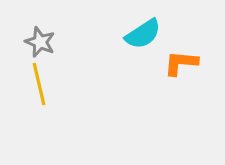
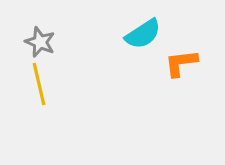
orange L-shape: rotated 12 degrees counterclockwise
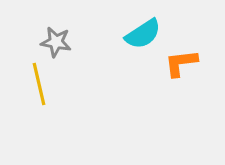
gray star: moved 16 px right; rotated 12 degrees counterclockwise
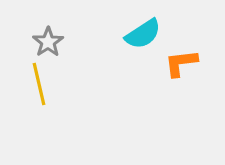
gray star: moved 8 px left; rotated 28 degrees clockwise
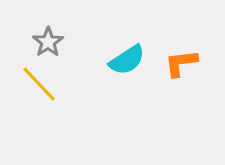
cyan semicircle: moved 16 px left, 26 px down
yellow line: rotated 30 degrees counterclockwise
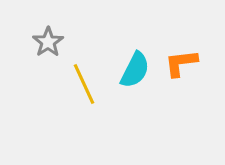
cyan semicircle: moved 8 px right, 10 px down; rotated 30 degrees counterclockwise
yellow line: moved 45 px right; rotated 18 degrees clockwise
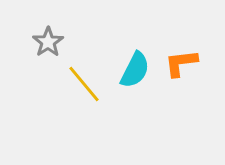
yellow line: rotated 15 degrees counterclockwise
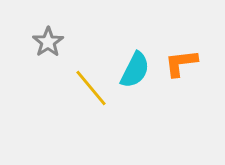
yellow line: moved 7 px right, 4 px down
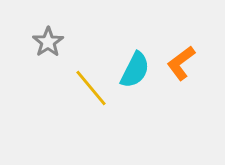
orange L-shape: rotated 30 degrees counterclockwise
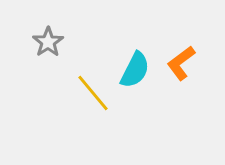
yellow line: moved 2 px right, 5 px down
